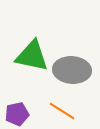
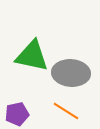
gray ellipse: moved 1 px left, 3 px down
orange line: moved 4 px right
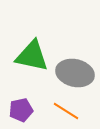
gray ellipse: moved 4 px right; rotated 9 degrees clockwise
purple pentagon: moved 4 px right, 4 px up
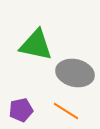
green triangle: moved 4 px right, 11 px up
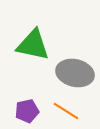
green triangle: moved 3 px left
purple pentagon: moved 6 px right, 1 px down
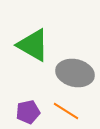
green triangle: rotated 18 degrees clockwise
purple pentagon: moved 1 px right, 1 px down
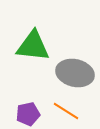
green triangle: moved 1 px down; rotated 24 degrees counterclockwise
purple pentagon: moved 2 px down
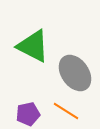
green triangle: rotated 21 degrees clockwise
gray ellipse: rotated 42 degrees clockwise
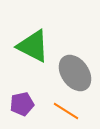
purple pentagon: moved 6 px left, 10 px up
